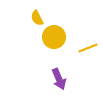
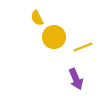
yellow line: moved 5 px left, 1 px up
purple arrow: moved 17 px right
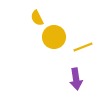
purple arrow: rotated 15 degrees clockwise
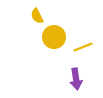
yellow semicircle: moved 2 px up
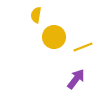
yellow semicircle: moved 1 px left, 1 px up; rotated 35 degrees clockwise
purple arrow: rotated 135 degrees counterclockwise
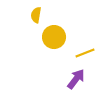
yellow line: moved 2 px right, 6 px down
